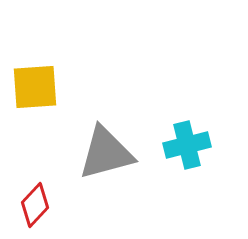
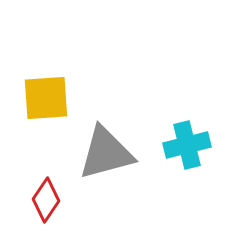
yellow square: moved 11 px right, 11 px down
red diamond: moved 11 px right, 5 px up; rotated 9 degrees counterclockwise
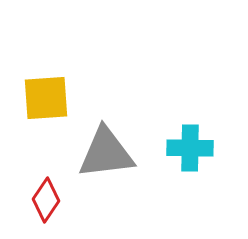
cyan cross: moved 3 px right, 3 px down; rotated 15 degrees clockwise
gray triangle: rotated 8 degrees clockwise
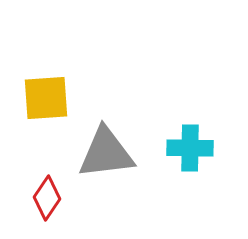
red diamond: moved 1 px right, 2 px up
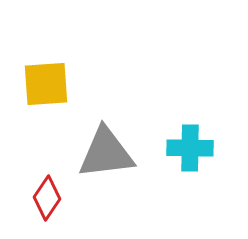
yellow square: moved 14 px up
